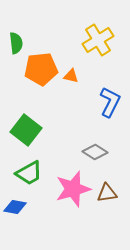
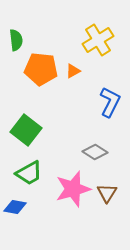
green semicircle: moved 3 px up
orange pentagon: rotated 12 degrees clockwise
orange triangle: moved 2 px right, 5 px up; rotated 42 degrees counterclockwise
brown triangle: rotated 50 degrees counterclockwise
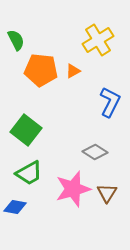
green semicircle: rotated 20 degrees counterclockwise
orange pentagon: moved 1 px down
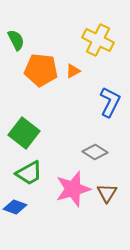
yellow cross: rotated 32 degrees counterclockwise
green square: moved 2 px left, 3 px down
blue diamond: rotated 10 degrees clockwise
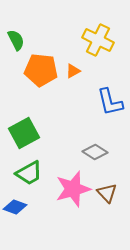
blue L-shape: rotated 140 degrees clockwise
green square: rotated 24 degrees clockwise
brown triangle: rotated 15 degrees counterclockwise
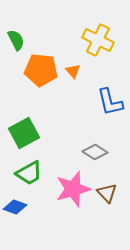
orange triangle: rotated 42 degrees counterclockwise
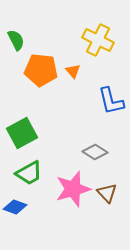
blue L-shape: moved 1 px right, 1 px up
green square: moved 2 px left
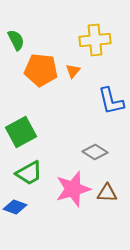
yellow cross: moved 3 px left; rotated 32 degrees counterclockwise
orange triangle: rotated 21 degrees clockwise
green square: moved 1 px left, 1 px up
brown triangle: rotated 45 degrees counterclockwise
